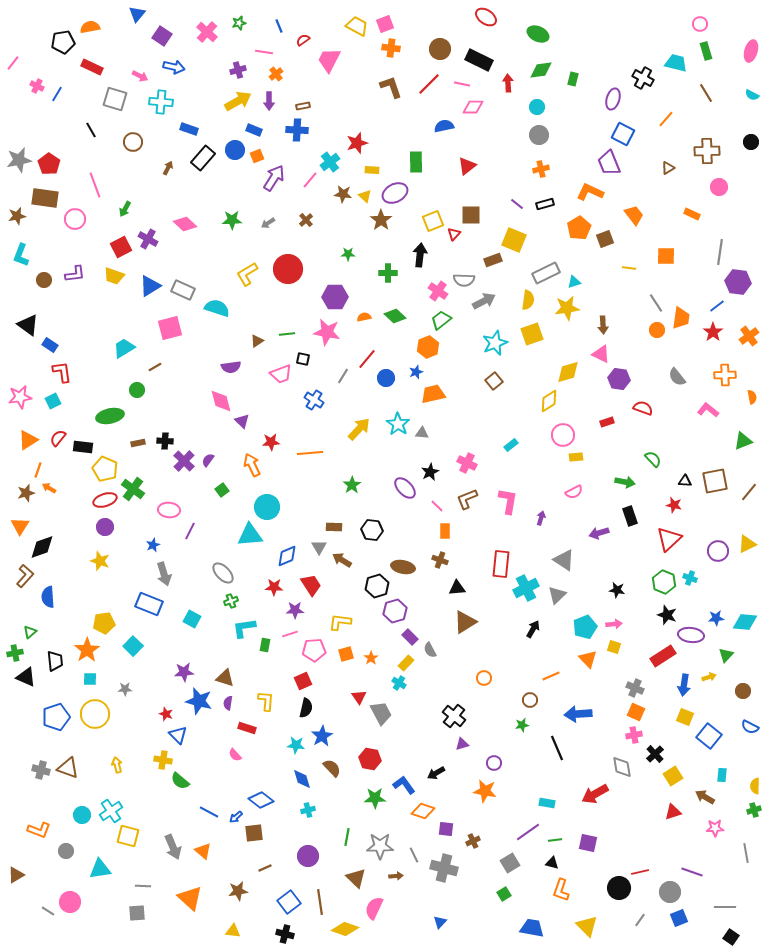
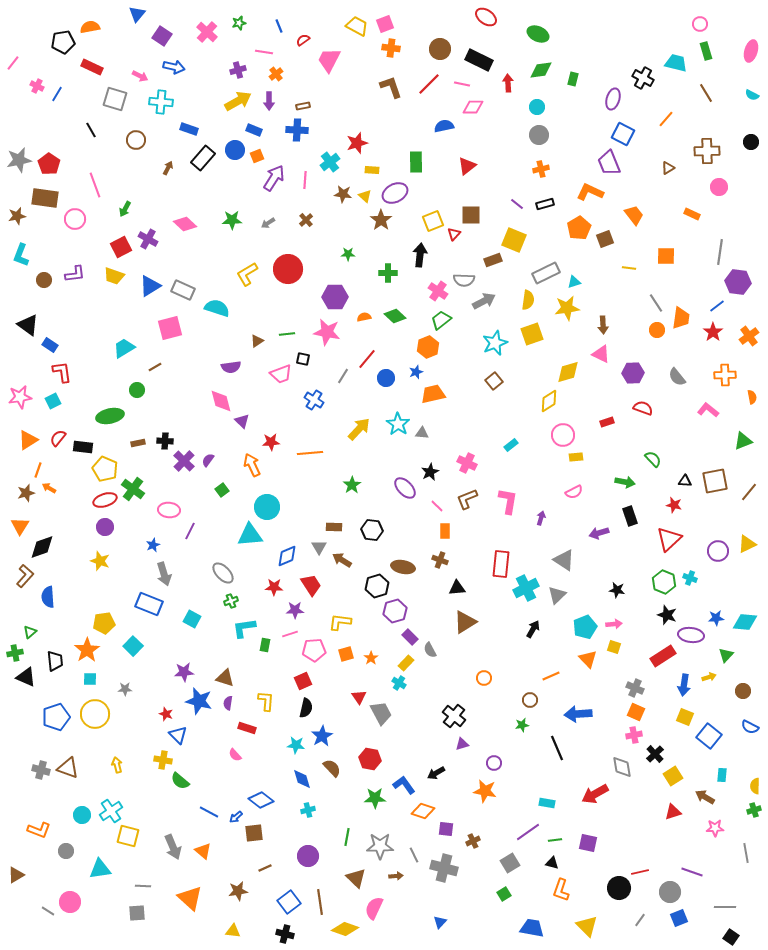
brown circle at (133, 142): moved 3 px right, 2 px up
pink line at (310, 180): moved 5 px left; rotated 36 degrees counterclockwise
purple hexagon at (619, 379): moved 14 px right, 6 px up; rotated 10 degrees counterclockwise
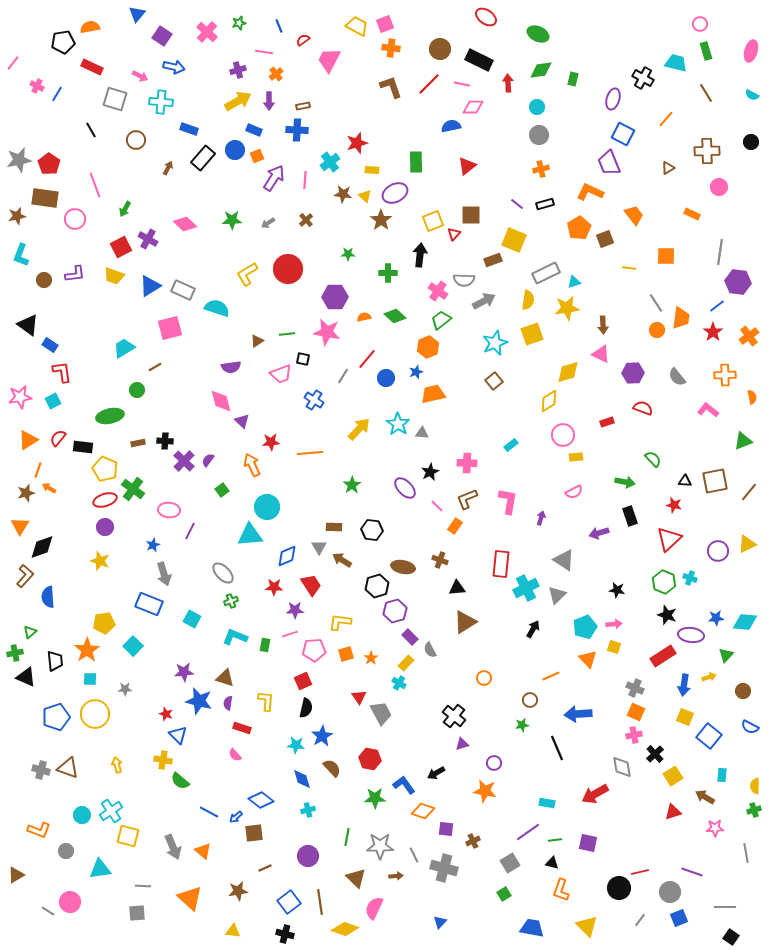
blue semicircle at (444, 126): moved 7 px right
pink cross at (467, 463): rotated 24 degrees counterclockwise
orange rectangle at (445, 531): moved 10 px right, 5 px up; rotated 35 degrees clockwise
cyan L-shape at (244, 628): moved 9 px left, 9 px down; rotated 30 degrees clockwise
red rectangle at (247, 728): moved 5 px left
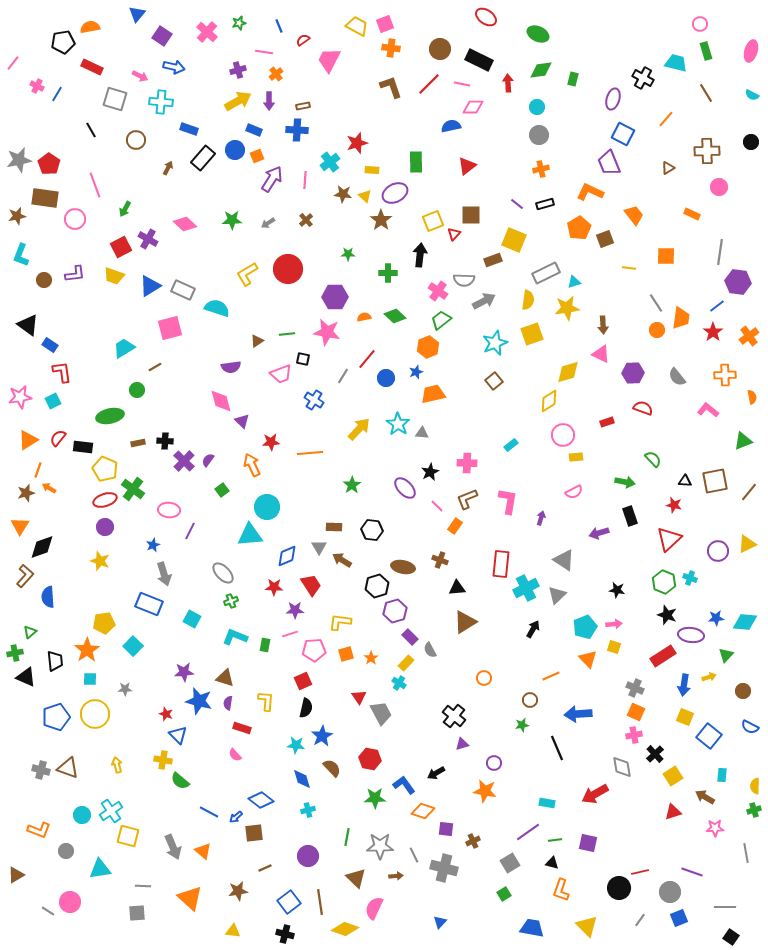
purple arrow at (274, 178): moved 2 px left, 1 px down
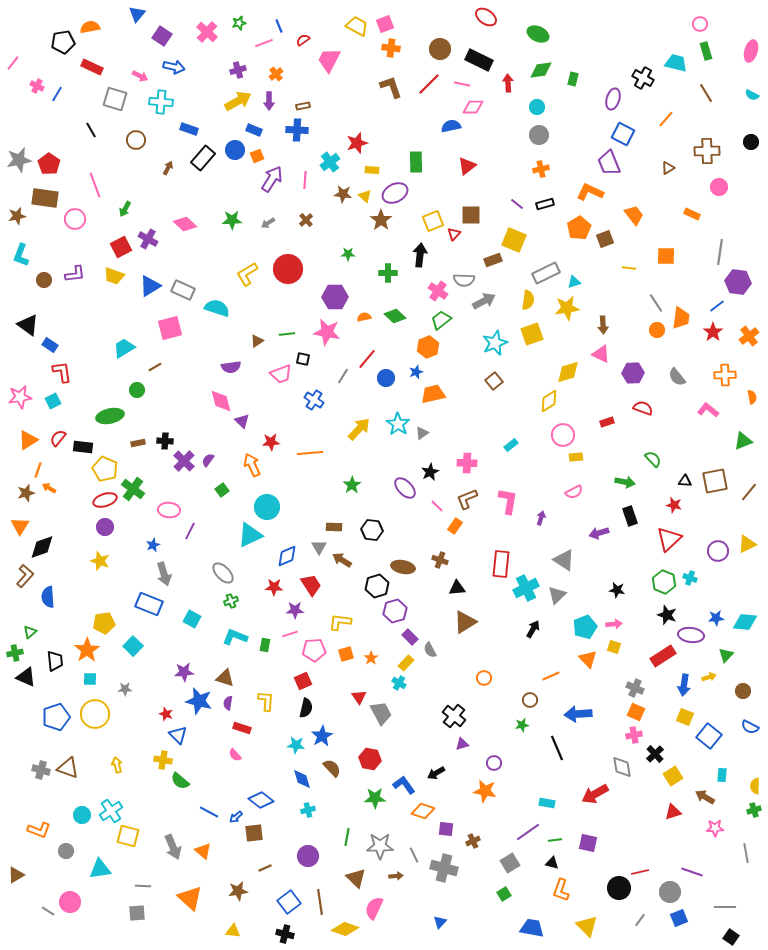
pink line at (264, 52): moved 9 px up; rotated 30 degrees counterclockwise
gray triangle at (422, 433): rotated 40 degrees counterclockwise
cyan triangle at (250, 535): rotated 20 degrees counterclockwise
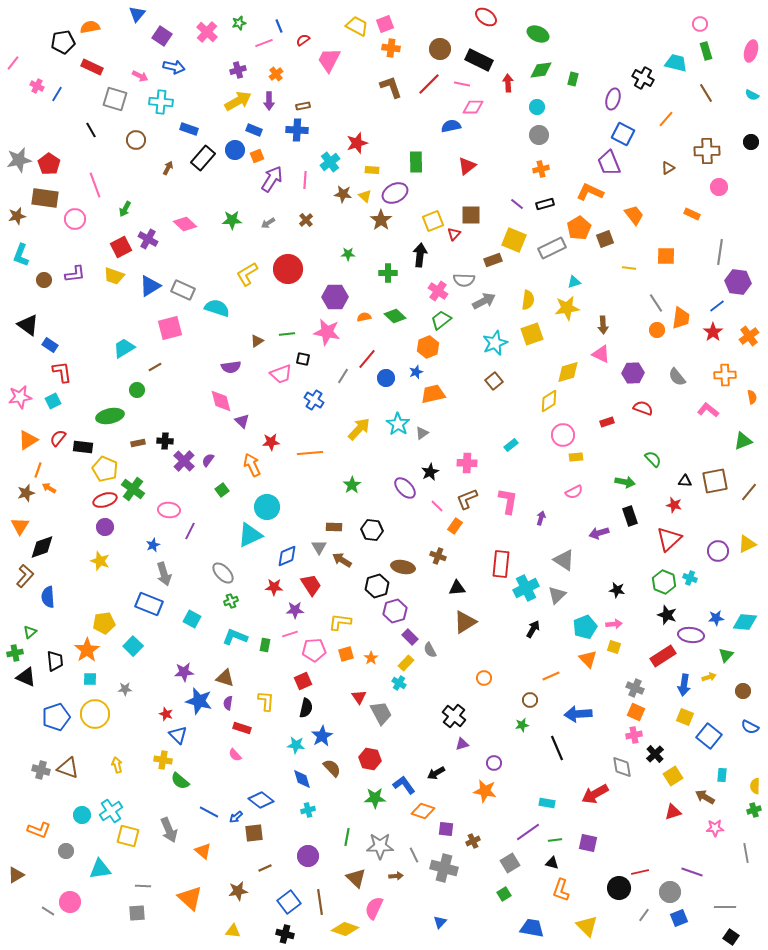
gray rectangle at (546, 273): moved 6 px right, 25 px up
brown cross at (440, 560): moved 2 px left, 4 px up
gray arrow at (173, 847): moved 4 px left, 17 px up
gray line at (640, 920): moved 4 px right, 5 px up
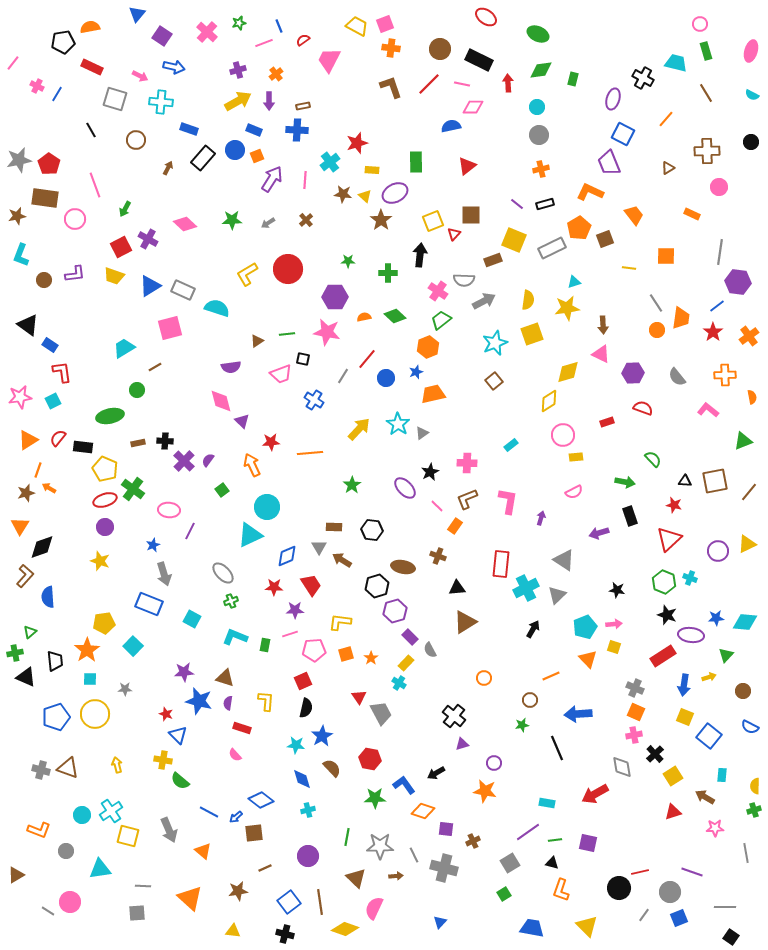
green star at (348, 254): moved 7 px down
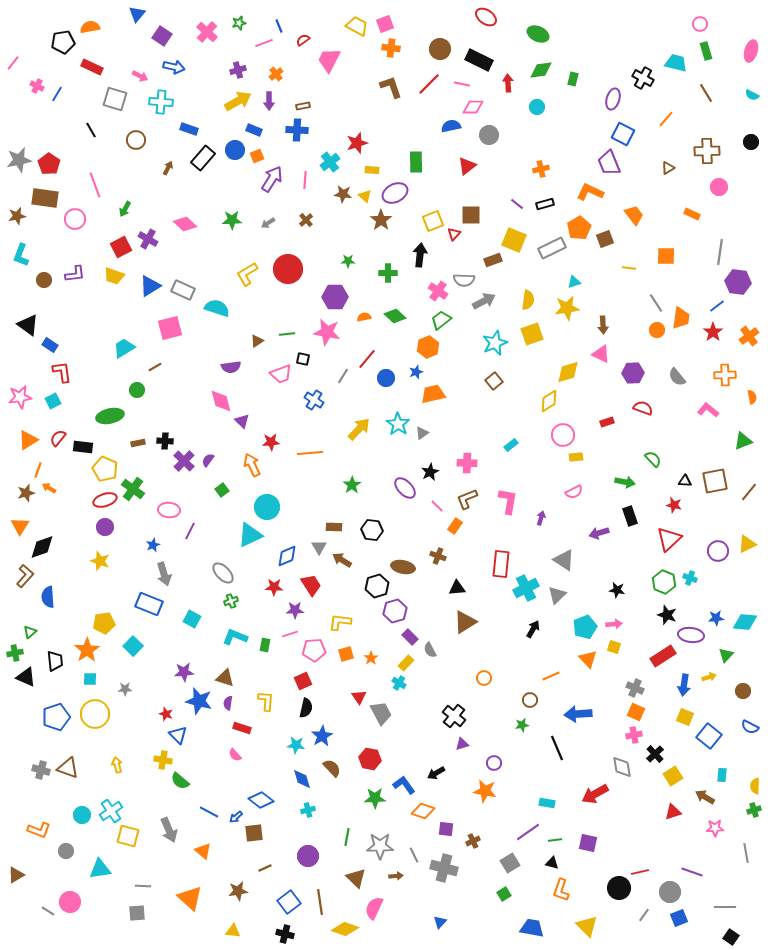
gray circle at (539, 135): moved 50 px left
